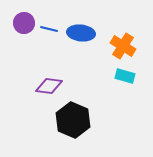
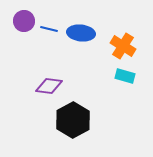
purple circle: moved 2 px up
black hexagon: rotated 8 degrees clockwise
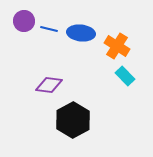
orange cross: moved 6 px left
cyan rectangle: rotated 30 degrees clockwise
purple diamond: moved 1 px up
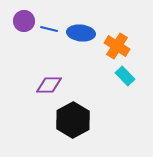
purple diamond: rotated 8 degrees counterclockwise
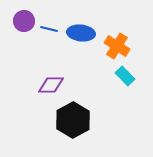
purple diamond: moved 2 px right
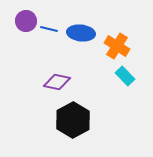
purple circle: moved 2 px right
purple diamond: moved 6 px right, 3 px up; rotated 12 degrees clockwise
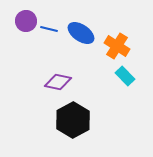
blue ellipse: rotated 28 degrees clockwise
purple diamond: moved 1 px right
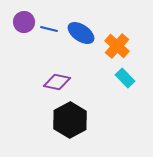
purple circle: moved 2 px left, 1 px down
orange cross: rotated 10 degrees clockwise
cyan rectangle: moved 2 px down
purple diamond: moved 1 px left
black hexagon: moved 3 px left
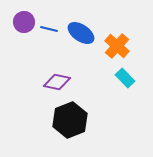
black hexagon: rotated 8 degrees clockwise
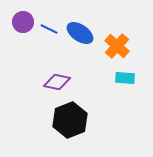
purple circle: moved 1 px left
blue line: rotated 12 degrees clockwise
blue ellipse: moved 1 px left
cyan rectangle: rotated 42 degrees counterclockwise
